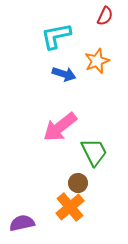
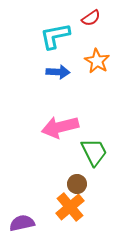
red semicircle: moved 14 px left, 2 px down; rotated 30 degrees clockwise
cyan L-shape: moved 1 px left
orange star: rotated 20 degrees counterclockwise
blue arrow: moved 6 px left, 2 px up; rotated 15 degrees counterclockwise
pink arrow: rotated 24 degrees clockwise
brown circle: moved 1 px left, 1 px down
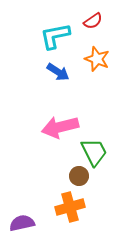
red semicircle: moved 2 px right, 3 px down
orange star: moved 2 px up; rotated 10 degrees counterclockwise
blue arrow: rotated 30 degrees clockwise
brown circle: moved 2 px right, 8 px up
orange cross: rotated 24 degrees clockwise
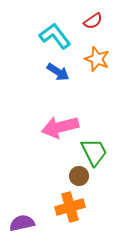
cyan L-shape: rotated 64 degrees clockwise
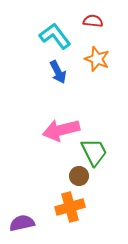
red semicircle: rotated 138 degrees counterclockwise
blue arrow: rotated 30 degrees clockwise
pink arrow: moved 1 px right, 3 px down
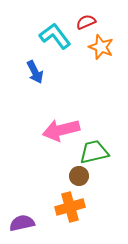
red semicircle: moved 7 px left, 1 px down; rotated 30 degrees counterclockwise
orange star: moved 4 px right, 12 px up
blue arrow: moved 23 px left
green trapezoid: rotated 76 degrees counterclockwise
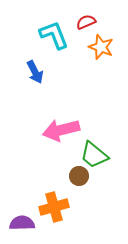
cyan L-shape: moved 1 px left, 1 px up; rotated 16 degrees clockwise
green trapezoid: moved 3 px down; rotated 128 degrees counterclockwise
orange cross: moved 16 px left
purple semicircle: rotated 10 degrees clockwise
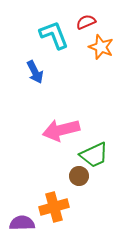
green trapezoid: rotated 64 degrees counterclockwise
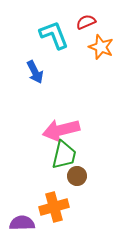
green trapezoid: moved 30 px left; rotated 52 degrees counterclockwise
brown circle: moved 2 px left
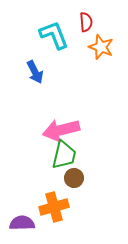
red semicircle: rotated 108 degrees clockwise
brown circle: moved 3 px left, 2 px down
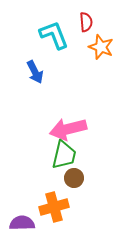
pink arrow: moved 7 px right, 1 px up
